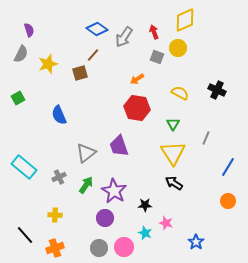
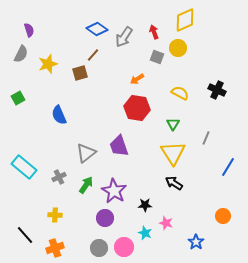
orange circle: moved 5 px left, 15 px down
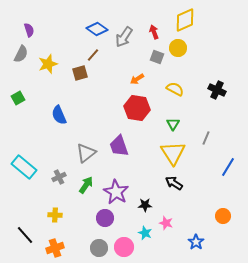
yellow semicircle: moved 5 px left, 4 px up
purple star: moved 2 px right, 1 px down
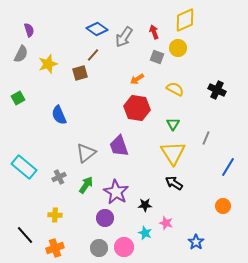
orange circle: moved 10 px up
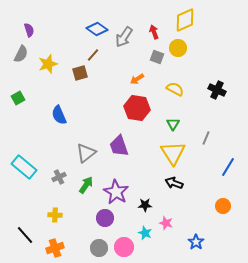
black arrow: rotated 12 degrees counterclockwise
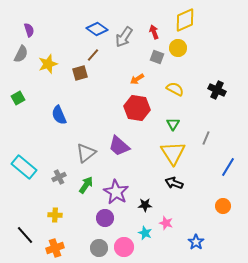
purple trapezoid: rotated 30 degrees counterclockwise
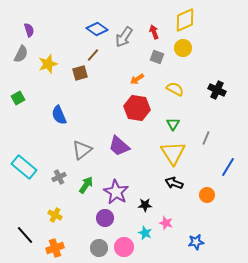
yellow circle: moved 5 px right
gray triangle: moved 4 px left, 3 px up
orange circle: moved 16 px left, 11 px up
yellow cross: rotated 24 degrees clockwise
blue star: rotated 28 degrees clockwise
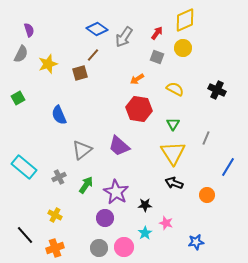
red arrow: moved 3 px right, 1 px down; rotated 56 degrees clockwise
red hexagon: moved 2 px right, 1 px down
cyan star: rotated 16 degrees clockwise
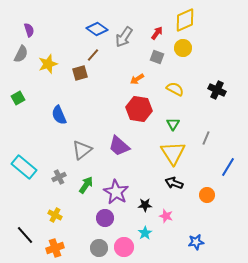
pink star: moved 7 px up
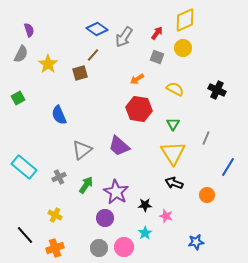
yellow star: rotated 18 degrees counterclockwise
